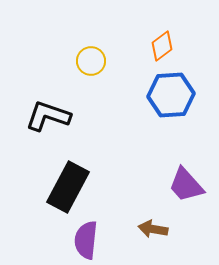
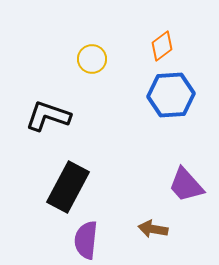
yellow circle: moved 1 px right, 2 px up
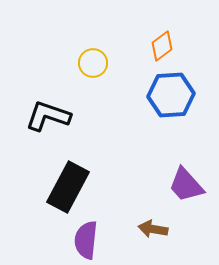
yellow circle: moved 1 px right, 4 px down
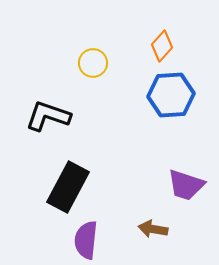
orange diamond: rotated 12 degrees counterclockwise
purple trapezoid: rotated 30 degrees counterclockwise
